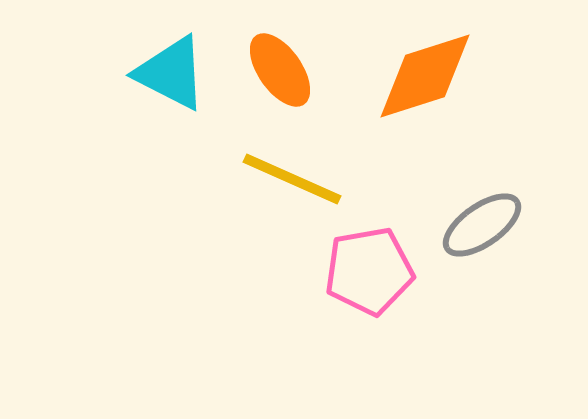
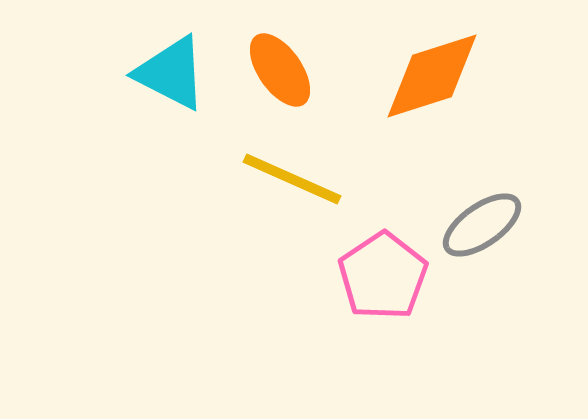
orange diamond: moved 7 px right
pink pentagon: moved 14 px right, 5 px down; rotated 24 degrees counterclockwise
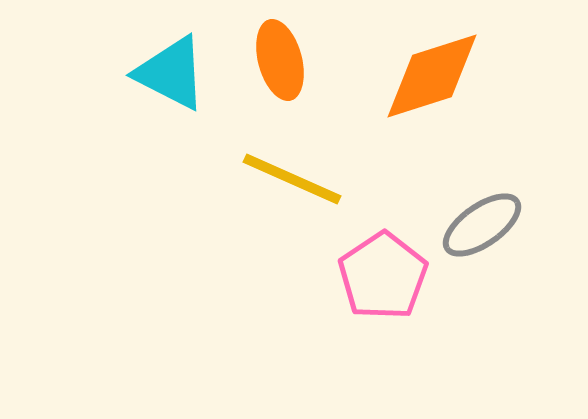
orange ellipse: moved 10 px up; rotated 20 degrees clockwise
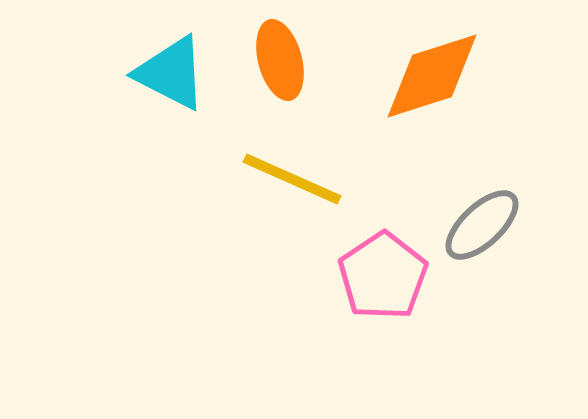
gray ellipse: rotated 8 degrees counterclockwise
